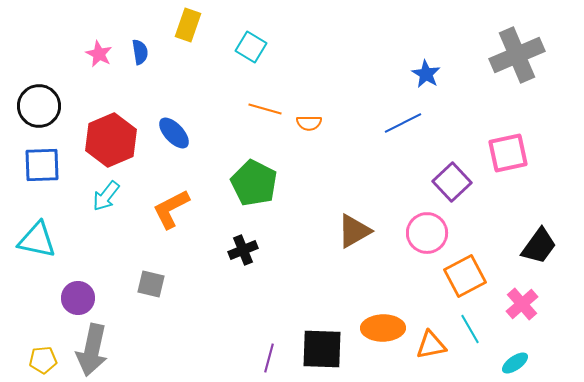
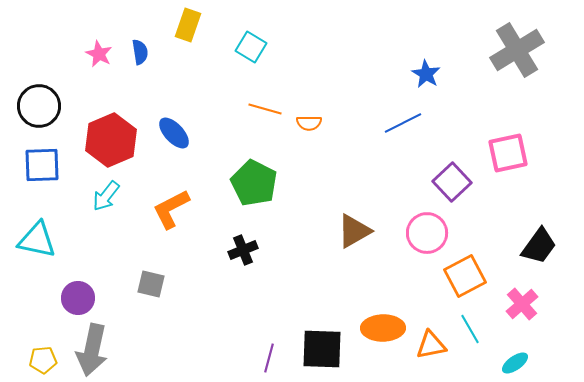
gray cross: moved 5 px up; rotated 8 degrees counterclockwise
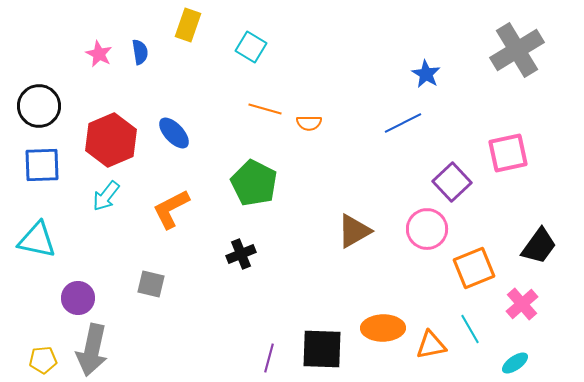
pink circle: moved 4 px up
black cross: moved 2 px left, 4 px down
orange square: moved 9 px right, 8 px up; rotated 6 degrees clockwise
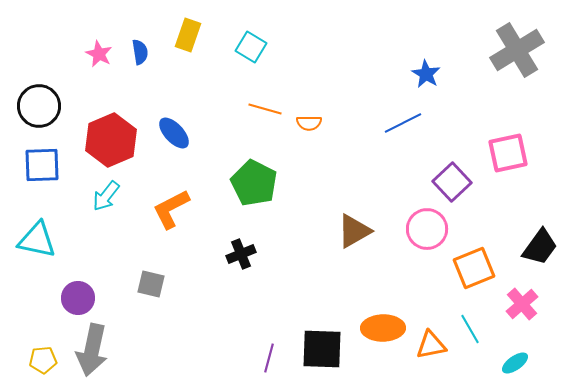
yellow rectangle: moved 10 px down
black trapezoid: moved 1 px right, 1 px down
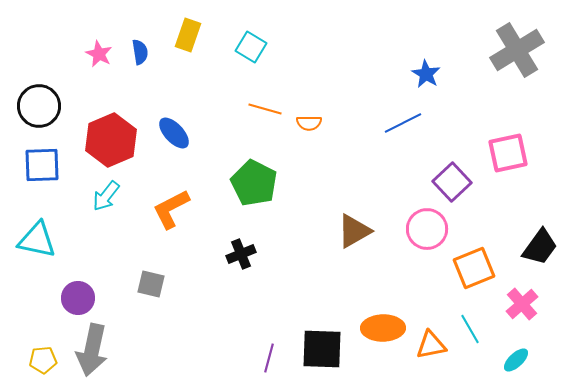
cyan ellipse: moved 1 px right, 3 px up; rotated 8 degrees counterclockwise
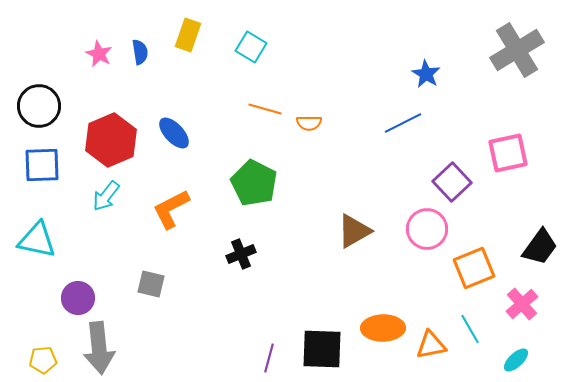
gray arrow: moved 7 px right, 2 px up; rotated 18 degrees counterclockwise
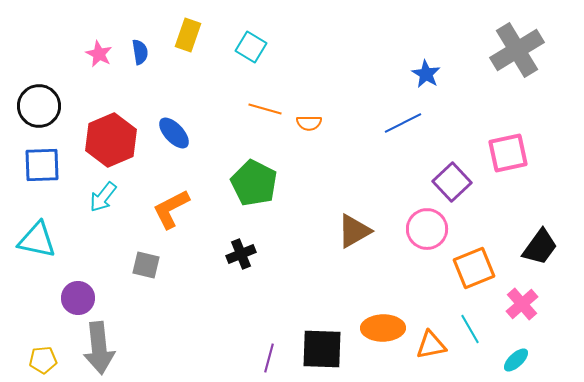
cyan arrow: moved 3 px left, 1 px down
gray square: moved 5 px left, 19 px up
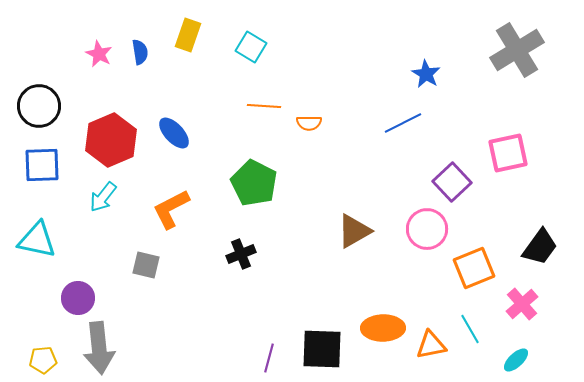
orange line: moved 1 px left, 3 px up; rotated 12 degrees counterclockwise
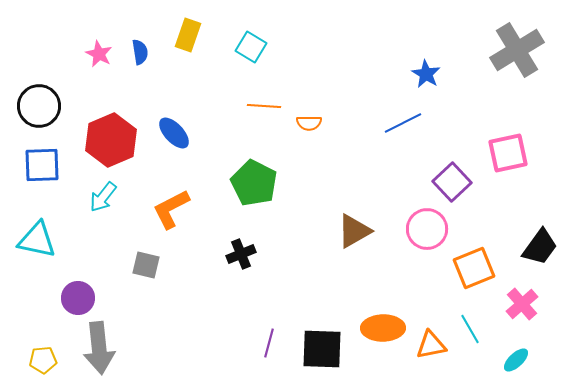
purple line: moved 15 px up
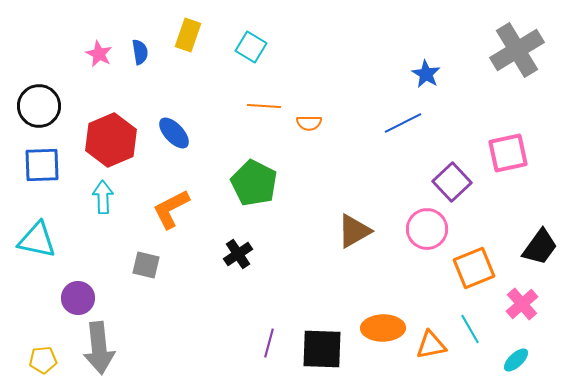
cyan arrow: rotated 140 degrees clockwise
black cross: moved 3 px left; rotated 12 degrees counterclockwise
